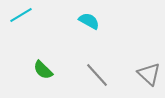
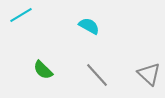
cyan semicircle: moved 5 px down
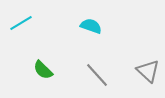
cyan line: moved 8 px down
cyan semicircle: moved 2 px right; rotated 10 degrees counterclockwise
gray triangle: moved 1 px left, 3 px up
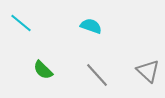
cyan line: rotated 70 degrees clockwise
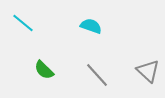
cyan line: moved 2 px right
green semicircle: moved 1 px right
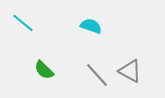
gray triangle: moved 18 px left; rotated 15 degrees counterclockwise
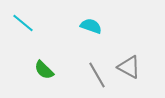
gray triangle: moved 1 px left, 4 px up
gray line: rotated 12 degrees clockwise
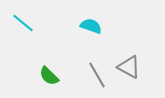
green semicircle: moved 5 px right, 6 px down
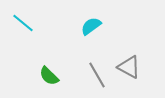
cyan semicircle: rotated 55 degrees counterclockwise
